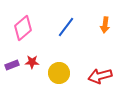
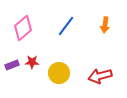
blue line: moved 1 px up
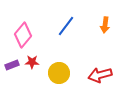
pink diamond: moved 7 px down; rotated 10 degrees counterclockwise
red arrow: moved 1 px up
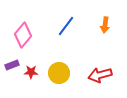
red star: moved 1 px left, 10 px down
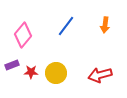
yellow circle: moved 3 px left
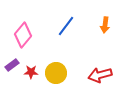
purple rectangle: rotated 16 degrees counterclockwise
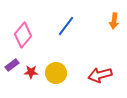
orange arrow: moved 9 px right, 4 px up
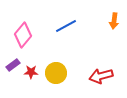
blue line: rotated 25 degrees clockwise
purple rectangle: moved 1 px right
red arrow: moved 1 px right, 1 px down
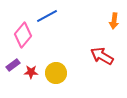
blue line: moved 19 px left, 10 px up
red arrow: moved 1 px right, 20 px up; rotated 45 degrees clockwise
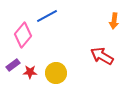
red star: moved 1 px left
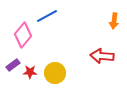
red arrow: rotated 25 degrees counterclockwise
yellow circle: moved 1 px left
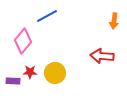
pink diamond: moved 6 px down
purple rectangle: moved 16 px down; rotated 40 degrees clockwise
